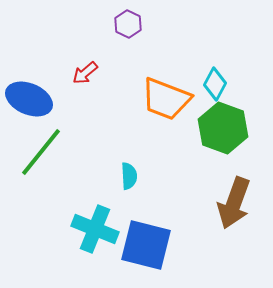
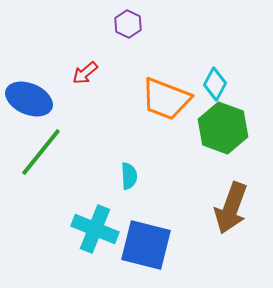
brown arrow: moved 3 px left, 5 px down
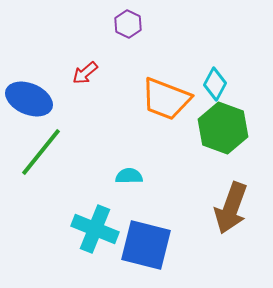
cyan semicircle: rotated 88 degrees counterclockwise
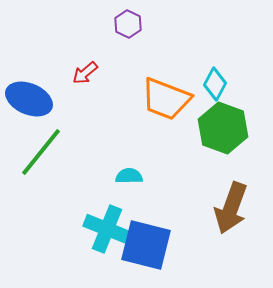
cyan cross: moved 12 px right
